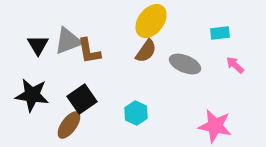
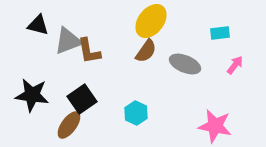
black triangle: moved 20 px up; rotated 45 degrees counterclockwise
pink arrow: rotated 84 degrees clockwise
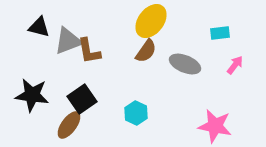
black triangle: moved 1 px right, 2 px down
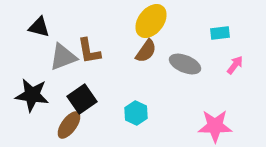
gray triangle: moved 5 px left, 16 px down
pink star: rotated 12 degrees counterclockwise
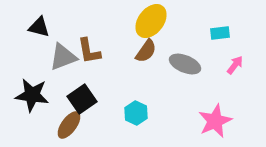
pink star: moved 5 px up; rotated 24 degrees counterclockwise
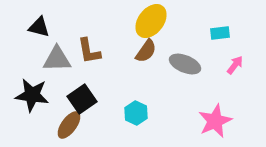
gray triangle: moved 6 px left, 2 px down; rotated 20 degrees clockwise
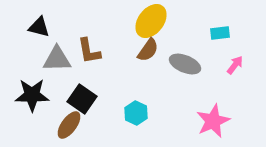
brown semicircle: moved 2 px right, 1 px up
black star: rotated 8 degrees counterclockwise
black square: rotated 20 degrees counterclockwise
pink star: moved 2 px left
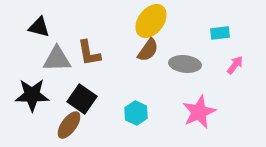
brown L-shape: moved 2 px down
gray ellipse: rotated 16 degrees counterclockwise
pink star: moved 14 px left, 9 px up
